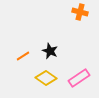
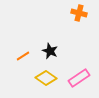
orange cross: moved 1 px left, 1 px down
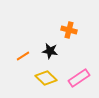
orange cross: moved 10 px left, 17 px down
black star: rotated 14 degrees counterclockwise
yellow diamond: rotated 10 degrees clockwise
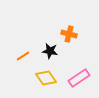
orange cross: moved 4 px down
yellow diamond: rotated 10 degrees clockwise
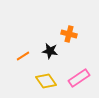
yellow diamond: moved 3 px down
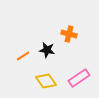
black star: moved 3 px left, 1 px up
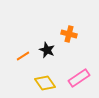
black star: rotated 14 degrees clockwise
yellow diamond: moved 1 px left, 2 px down
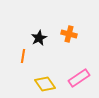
black star: moved 8 px left, 12 px up; rotated 21 degrees clockwise
orange line: rotated 48 degrees counterclockwise
yellow diamond: moved 1 px down
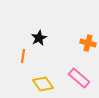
orange cross: moved 19 px right, 9 px down
pink rectangle: rotated 75 degrees clockwise
yellow diamond: moved 2 px left
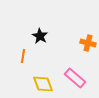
black star: moved 1 px right, 2 px up; rotated 14 degrees counterclockwise
pink rectangle: moved 4 px left
yellow diamond: rotated 15 degrees clockwise
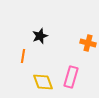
black star: rotated 21 degrees clockwise
pink rectangle: moved 4 px left, 1 px up; rotated 65 degrees clockwise
yellow diamond: moved 2 px up
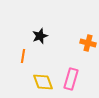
pink rectangle: moved 2 px down
